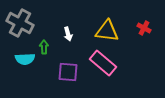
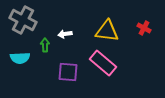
gray cross: moved 3 px right, 3 px up
white arrow: moved 3 px left; rotated 96 degrees clockwise
green arrow: moved 1 px right, 2 px up
cyan semicircle: moved 5 px left, 1 px up
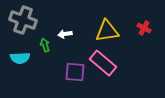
gray cross: rotated 8 degrees counterclockwise
yellow triangle: rotated 15 degrees counterclockwise
green arrow: rotated 16 degrees counterclockwise
purple square: moved 7 px right
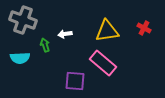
purple square: moved 9 px down
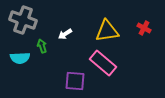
white arrow: rotated 24 degrees counterclockwise
green arrow: moved 3 px left, 1 px down
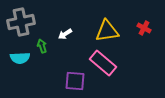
gray cross: moved 2 px left, 2 px down; rotated 32 degrees counterclockwise
